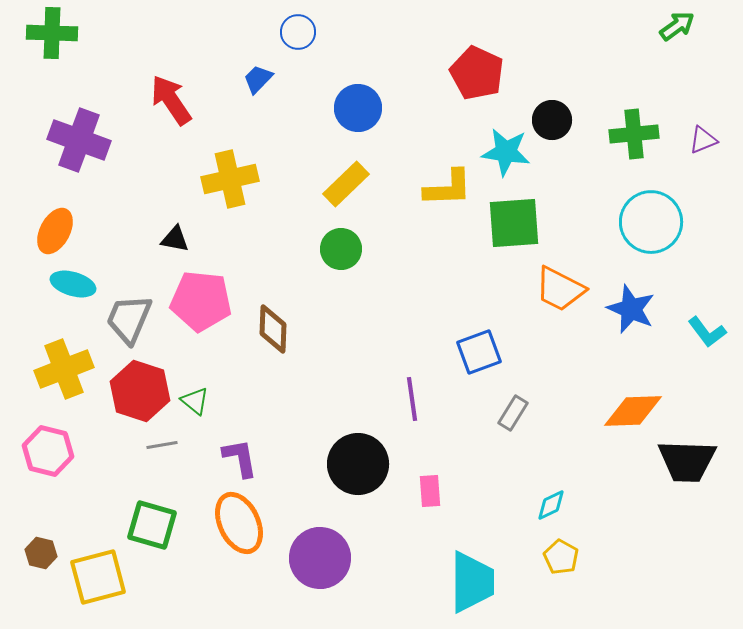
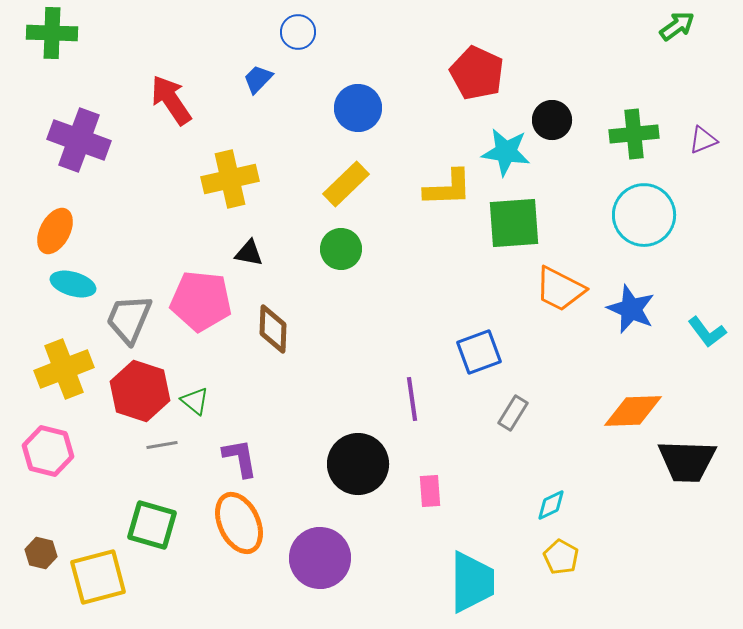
cyan circle at (651, 222): moved 7 px left, 7 px up
black triangle at (175, 239): moved 74 px right, 14 px down
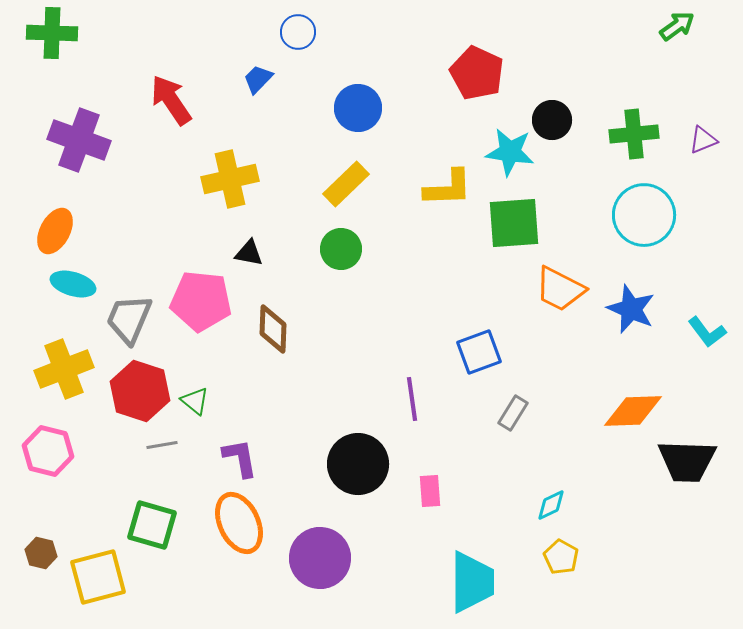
cyan star at (506, 152): moved 4 px right
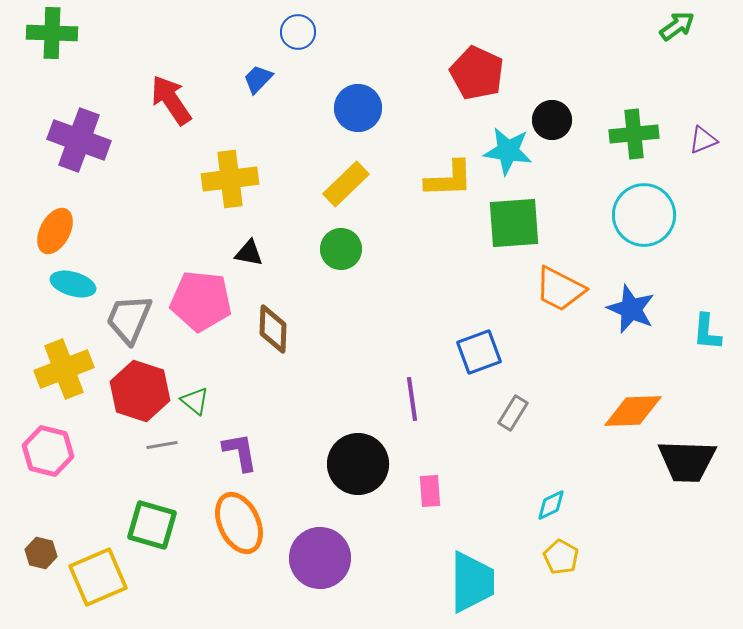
cyan star at (510, 152): moved 2 px left, 1 px up
yellow cross at (230, 179): rotated 6 degrees clockwise
yellow L-shape at (448, 188): moved 1 px right, 9 px up
cyan L-shape at (707, 332): rotated 42 degrees clockwise
purple L-shape at (240, 458): moved 6 px up
yellow square at (98, 577): rotated 8 degrees counterclockwise
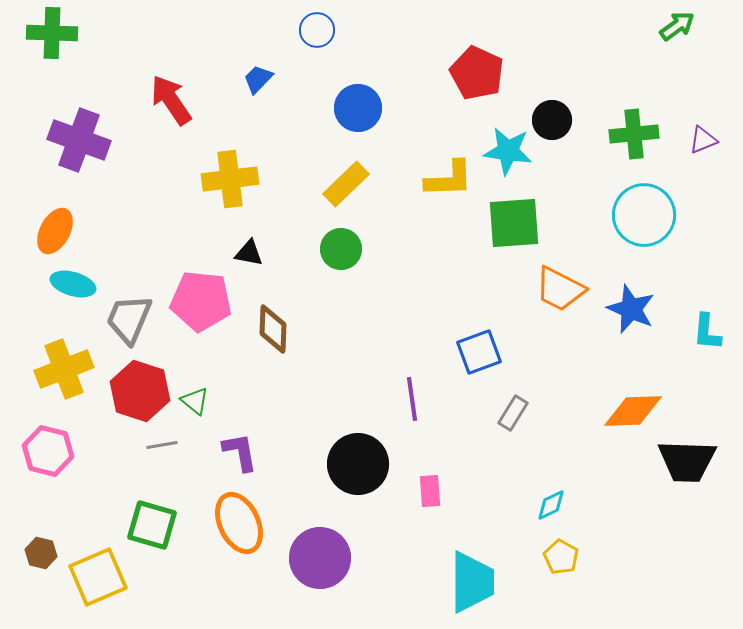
blue circle at (298, 32): moved 19 px right, 2 px up
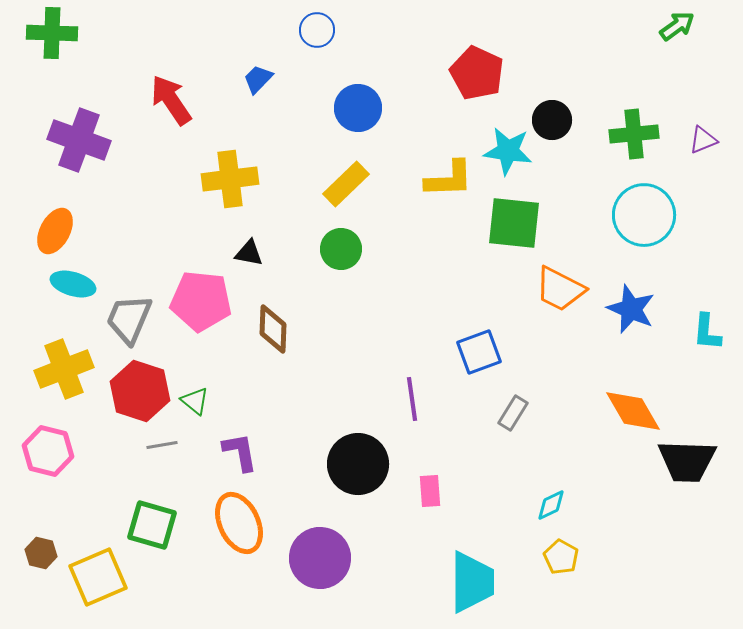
green square at (514, 223): rotated 10 degrees clockwise
orange diamond at (633, 411): rotated 62 degrees clockwise
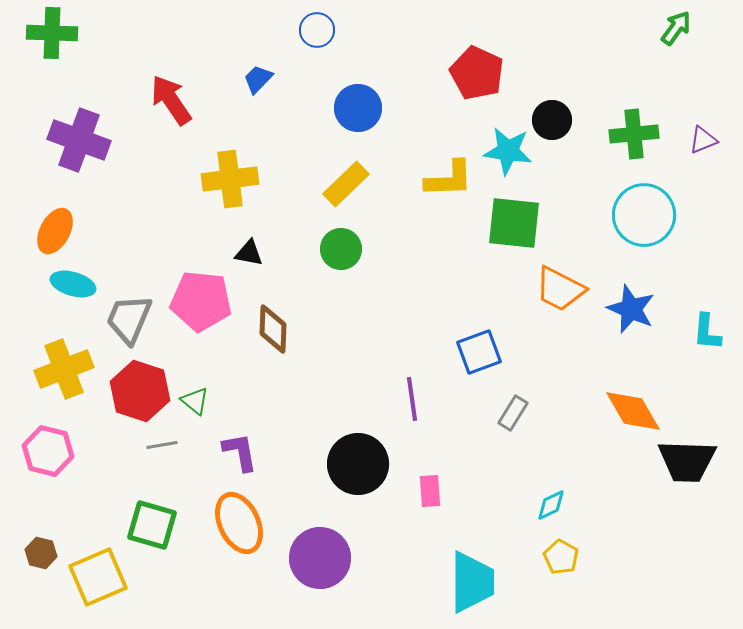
green arrow at (677, 26): moved 1 px left, 2 px down; rotated 18 degrees counterclockwise
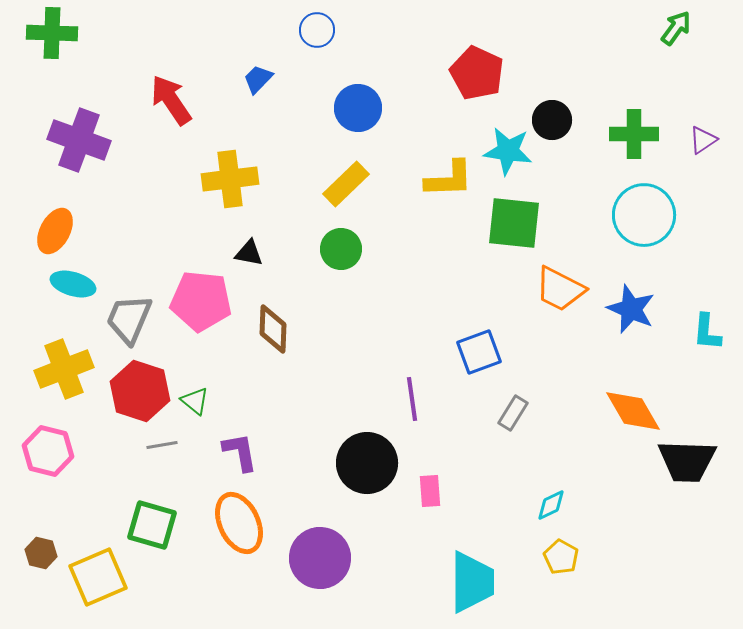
green cross at (634, 134): rotated 6 degrees clockwise
purple triangle at (703, 140): rotated 12 degrees counterclockwise
black circle at (358, 464): moved 9 px right, 1 px up
